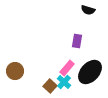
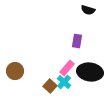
black ellipse: rotated 55 degrees clockwise
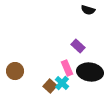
purple rectangle: moved 1 px right, 5 px down; rotated 56 degrees counterclockwise
pink rectangle: rotated 63 degrees counterclockwise
cyan cross: moved 2 px left, 1 px down
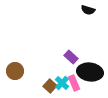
purple rectangle: moved 7 px left, 11 px down
pink rectangle: moved 7 px right, 15 px down
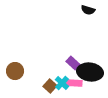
purple rectangle: moved 2 px right, 6 px down
pink rectangle: rotated 63 degrees counterclockwise
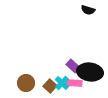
purple rectangle: moved 3 px down
brown circle: moved 11 px right, 12 px down
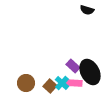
black semicircle: moved 1 px left
black ellipse: rotated 55 degrees clockwise
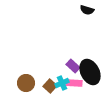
cyan cross: rotated 24 degrees clockwise
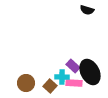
cyan cross: moved 6 px up; rotated 24 degrees clockwise
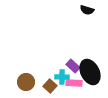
brown circle: moved 1 px up
